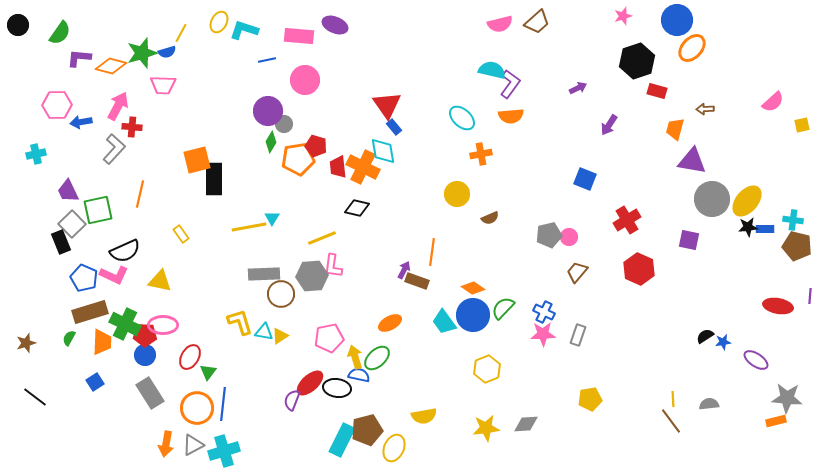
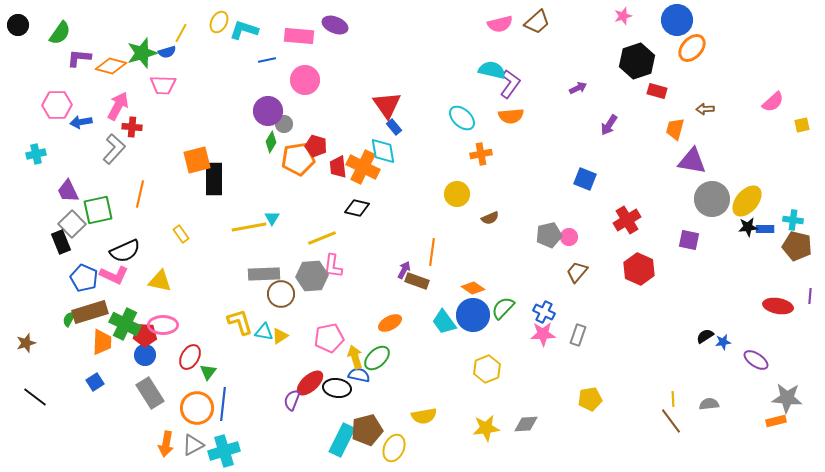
green semicircle at (69, 338): moved 19 px up
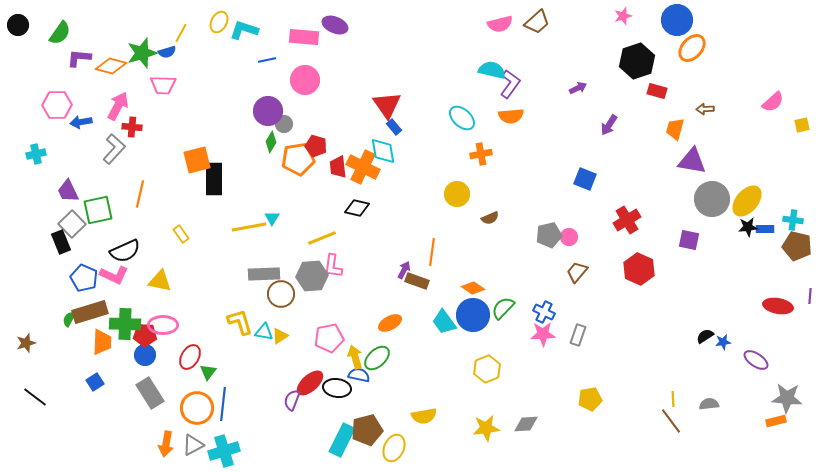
pink rectangle at (299, 36): moved 5 px right, 1 px down
green cross at (125, 324): rotated 24 degrees counterclockwise
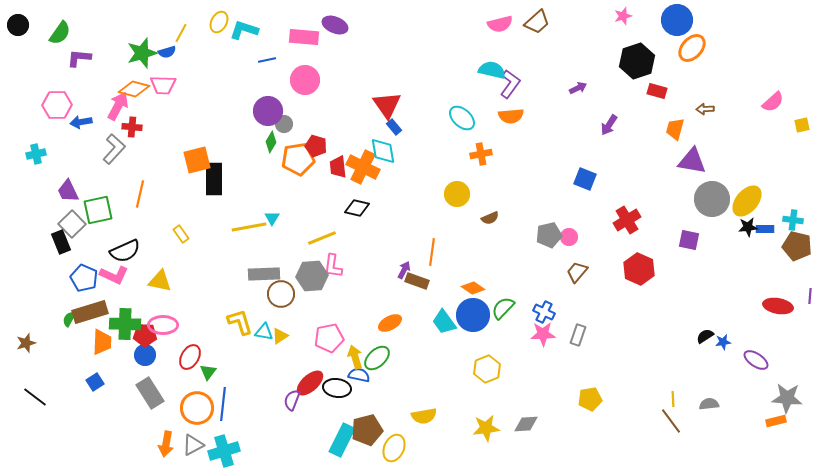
orange diamond at (111, 66): moved 23 px right, 23 px down
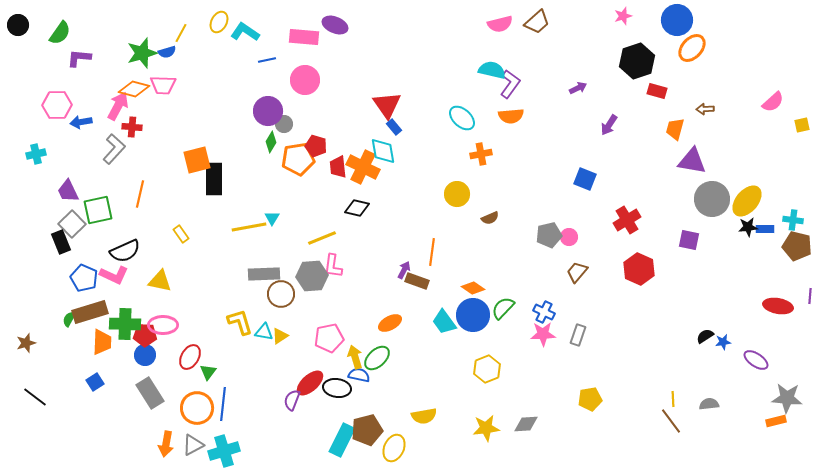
cyan L-shape at (244, 30): moved 1 px right, 2 px down; rotated 16 degrees clockwise
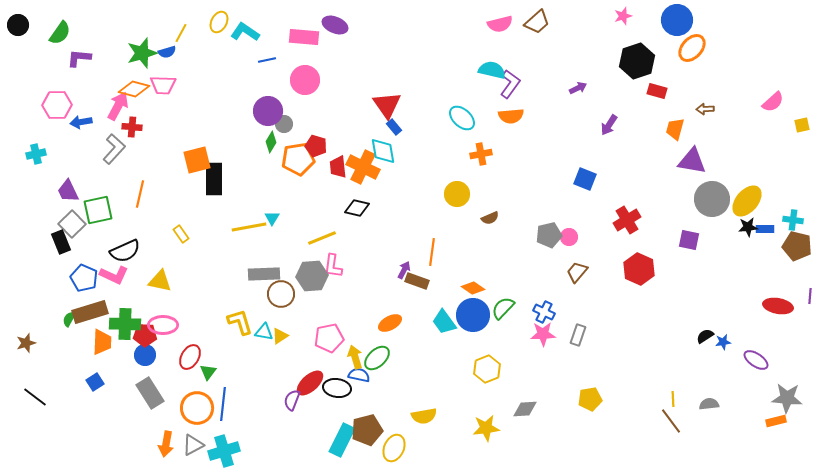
gray diamond at (526, 424): moved 1 px left, 15 px up
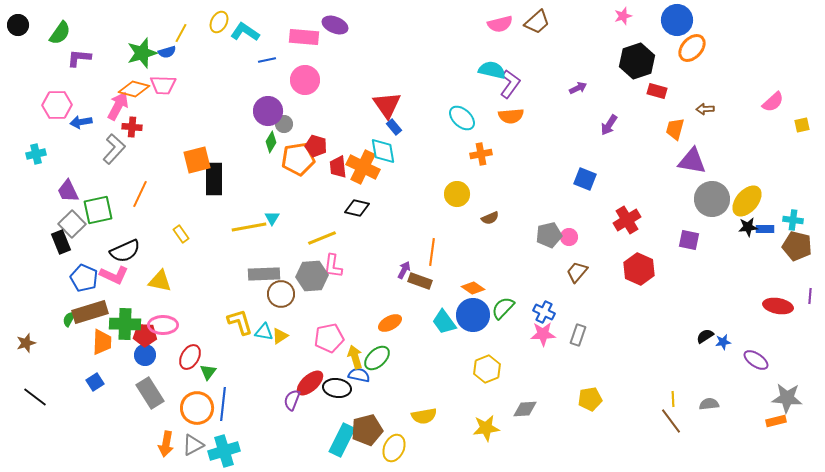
orange line at (140, 194): rotated 12 degrees clockwise
brown rectangle at (417, 281): moved 3 px right
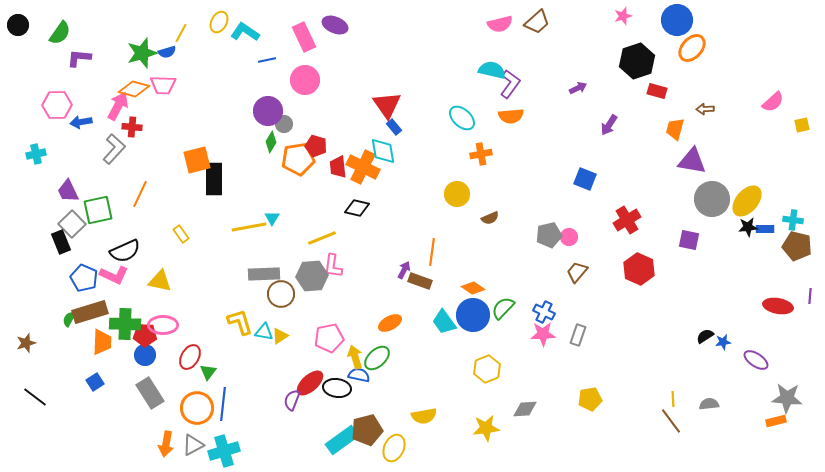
pink rectangle at (304, 37): rotated 60 degrees clockwise
cyan rectangle at (342, 440): rotated 28 degrees clockwise
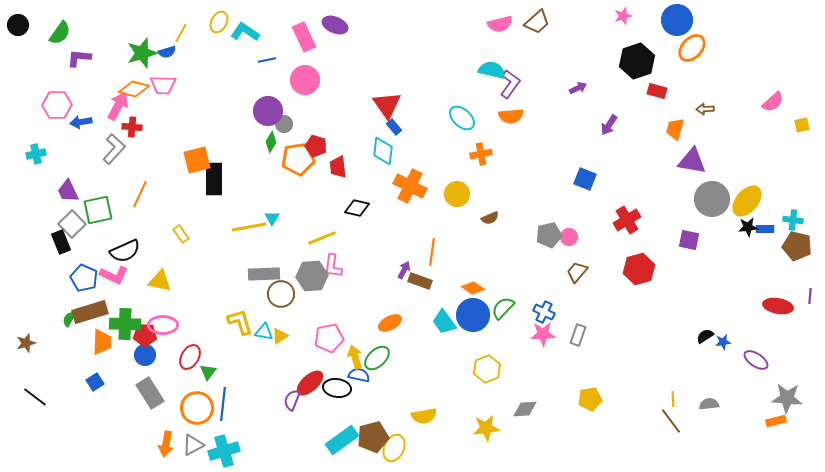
cyan diamond at (383, 151): rotated 16 degrees clockwise
orange cross at (363, 167): moved 47 px right, 19 px down
red hexagon at (639, 269): rotated 20 degrees clockwise
brown pentagon at (367, 430): moved 6 px right, 7 px down
